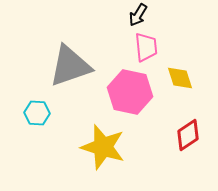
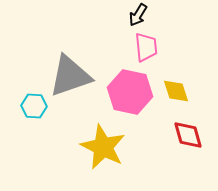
gray triangle: moved 10 px down
yellow diamond: moved 4 px left, 13 px down
cyan hexagon: moved 3 px left, 7 px up
red diamond: rotated 72 degrees counterclockwise
yellow star: rotated 9 degrees clockwise
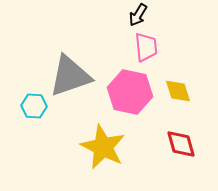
yellow diamond: moved 2 px right
red diamond: moved 7 px left, 9 px down
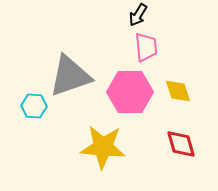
pink hexagon: rotated 12 degrees counterclockwise
yellow star: rotated 21 degrees counterclockwise
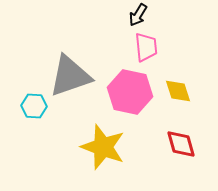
pink hexagon: rotated 12 degrees clockwise
yellow star: rotated 15 degrees clockwise
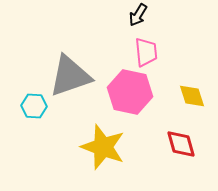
pink trapezoid: moved 5 px down
yellow diamond: moved 14 px right, 5 px down
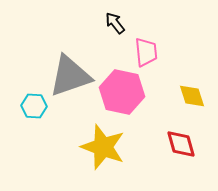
black arrow: moved 23 px left, 8 px down; rotated 110 degrees clockwise
pink hexagon: moved 8 px left
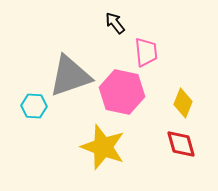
yellow diamond: moved 9 px left, 7 px down; rotated 40 degrees clockwise
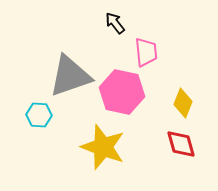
cyan hexagon: moved 5 px right, 9 px down
